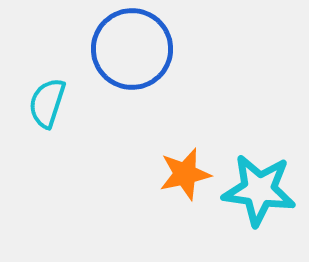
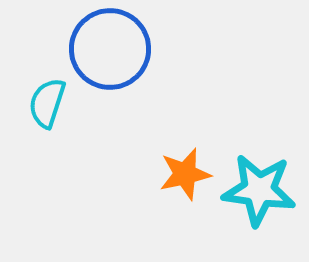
blue circle: moved 22 px left
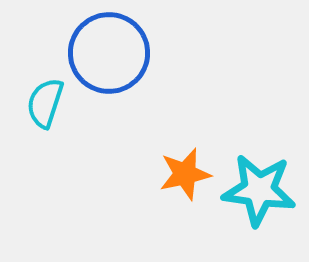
blue circle: moved 1 px left, 4 px down
cyan semicircle: moved 2 px left
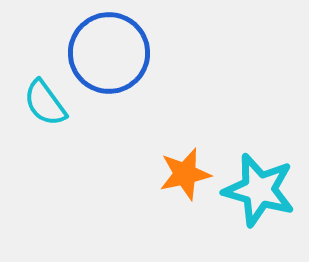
cyan semicircle: rotated 54 degrees counterclockwise
cyan star: rotated 8 degrees clockwise
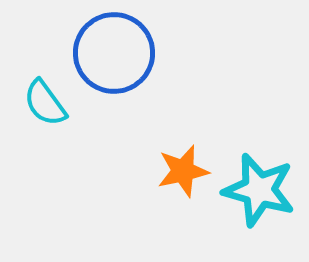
blue circle: moved 5 px right
orange star: moved 2 px left, 3 px up
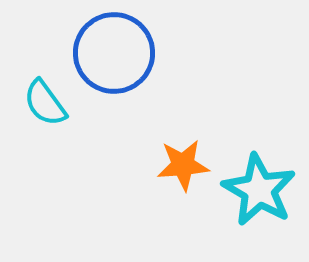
orange star: moved 6 px up; rotated 8 degrees clockwise
cyan star: rotated 14 degrees clockwise
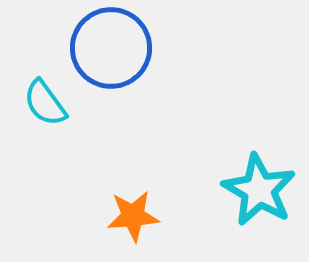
blue circle: moved 3 px left, 5 px up
orange star: moved 50 px left, 51 px down
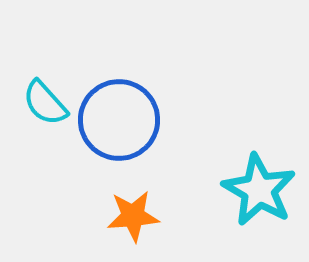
blue circle: moved 8 px right, 72 px down
cyan semicircle: rotated 6 degrees counterclockwise
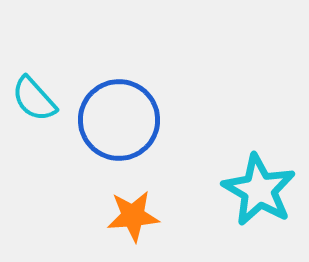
cyan semicircle: moved 11 px left, 4 px up
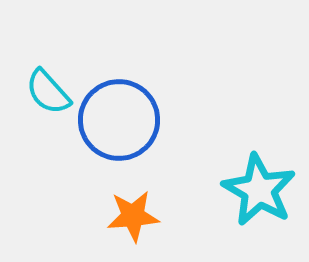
cyan semicircle: moved 14 px right, 7 px up
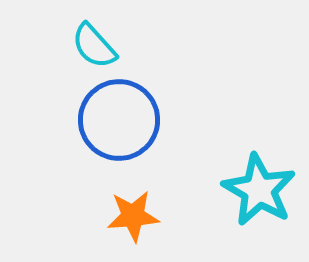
cyan semicircle: moved 46 px right, 46 px up
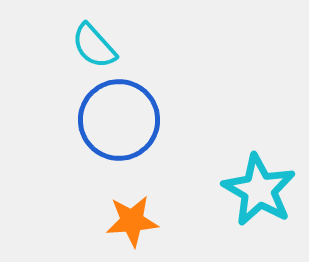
orange star: moved 1 px left, 5 px down
